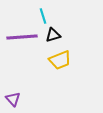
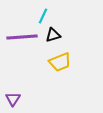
cyan line: rotated 42 degrees clockwise
yellow trapezoid: moved 2 px down
purple triangle: rotated 14 degrees clockwise
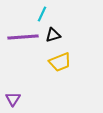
cyan line: moved 1 px left, 2 px up
purple line: moved 1 px right
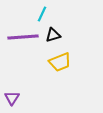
purple triangle: moved 1 px left, 1 px up
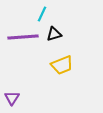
black triangle: moved 1 px right, 1 px up
yellow trapezoid: moved 2 px right, 3 px down
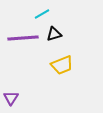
cyan line: rotated 35 degrees clockwise
purple line: moved 1 px down
purple triangle: moved 1 px left
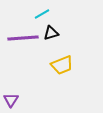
black triangle: moved 3 px left, 1 px up
purple triangle: moved 2 px down
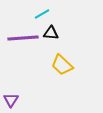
black triangle: rotated 21 degrees clockwise
yellow trapezoid: rotated 65 degrees clockwise
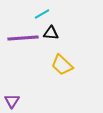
purple triangle: moved 1 px right, 1 px down
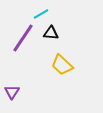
cyan line: moved 1 px left
purple line: rotated 52 degrees counterclockwise
purple triangle: moved 9 px up
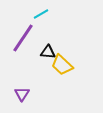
black triangle: moved 3 px left, 19 px down
purple triangle: moved 10 px right, 2 px down
